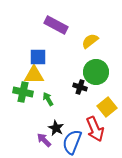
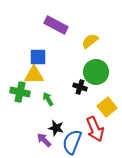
green cross: moved 3 px left
black star: rotated 14 degrees counterclockwise
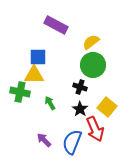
yellow semicircle: moved 1 px right, 1 px down
green circle: moved 3 px left, 7 px up
green arrow: moved 2 px right, 4 px down
yellow square: rotated 12 degrees counterclockwise
black star: moved 24 px right, 19 px up; rotated 21 degrees clockwise
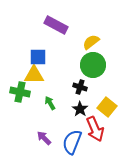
purple arrow: moved 2 px up
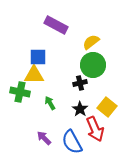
black cross: moved 4 px up; rotated 32 degrees counterclockwise
blue semicircle: rotated 50 degrees counterclockwise
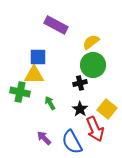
yellow square: moved 2 px down
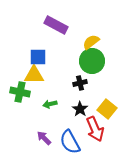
green circle: moved 1 px left, 4 px up
green arrow: moved 1 px down; rotated 72 degrees counterclockwise
blue semicircle: moved 2 px left
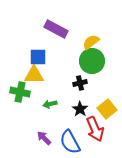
purple rectangle: moved 4 px down
yellow square: rotated 12 degrees clockwise
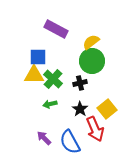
green cross: moved 33 px right, 13 px up; rotated 30 degrees clockwise
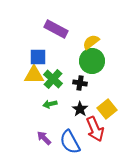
black cross: rotated 24 degrees clockwise
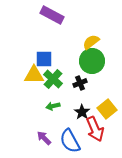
purple rectangle: moved 4 px left, 14 px up
blue square: moved 6 px right, 2 px down
black cross: rotated 32 degrees counterclockwise
green arrow: moved 3 px right, 2 px down
black star: moved 2 px right, 3 px down
blue semicircle: moved 1 px up
